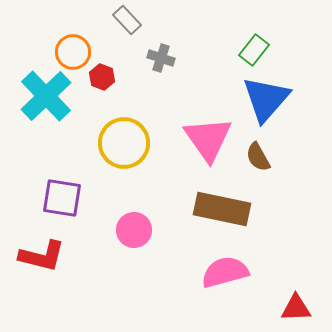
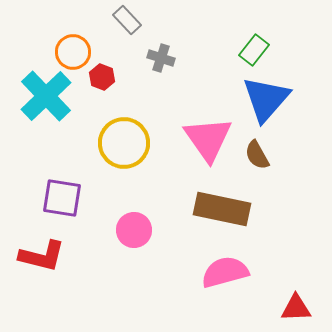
brown semicircle: moved 1 px left, 2 px up
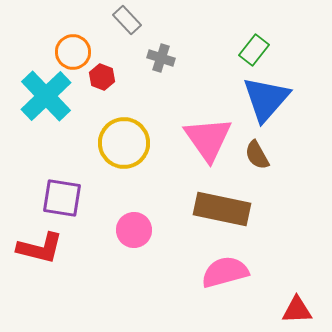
red L-shape: moved 2 px left, 8 px up
red triangle: moved 1 px right, 2 px down
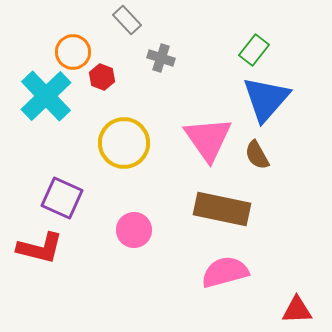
purple square: rotated 15 degrees clockwise
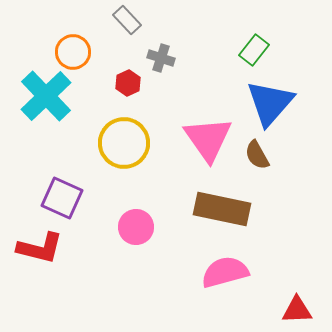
red hexagon: moved 26 px right, 6 px down; rotated 15 degrees clockwise
blue triangle: moved 4 px right, 4 px down
pink circle: moved 2 px right, 3 px up
